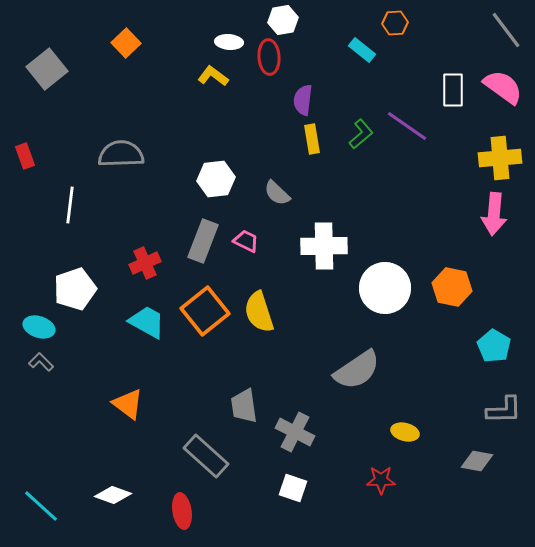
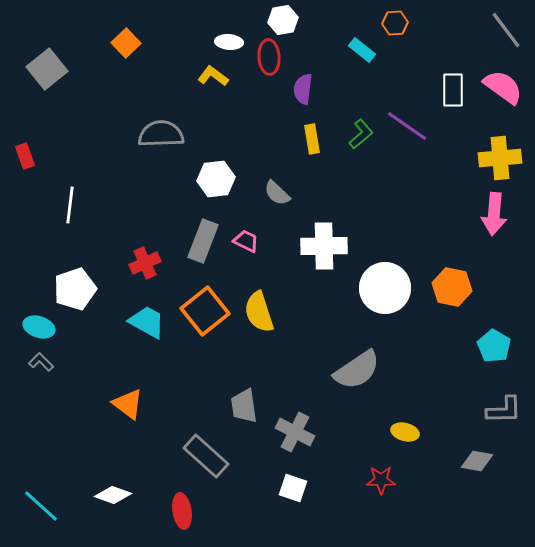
purple semicircle at (303, 100): moved 11 px up
gray semicircle at (121, 154): moved 40 px right, 20 px up
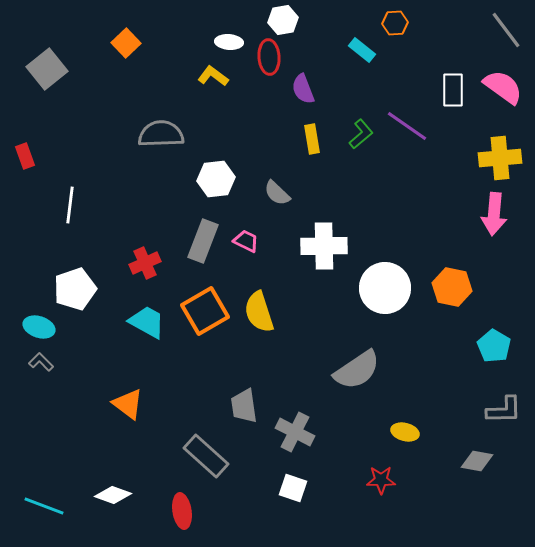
purple semicircle at (303, 89): rotated 28 degrees counterclockwise
orange square at (205, 311): rotated 9 degrees clockwise
cyan line at (41, 506): moved 3 px right; rotated 21 degrees counterclockwise
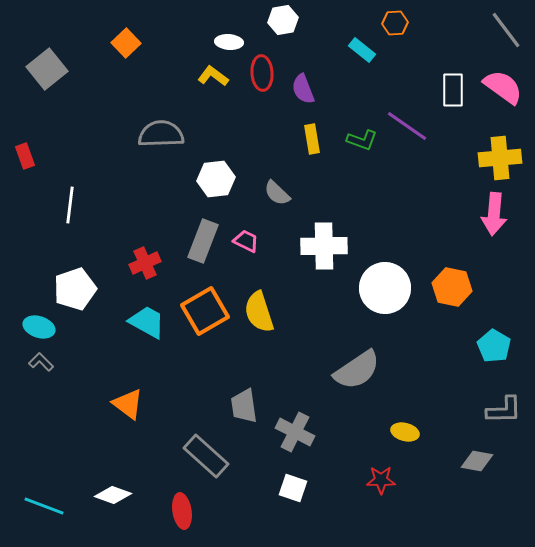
red ellipse at (269, 57): moved 7 px left, 16 px down
green L-shape at (361, 134): moved 1 px right, 6 px down; rotated 60 degrees clockwise
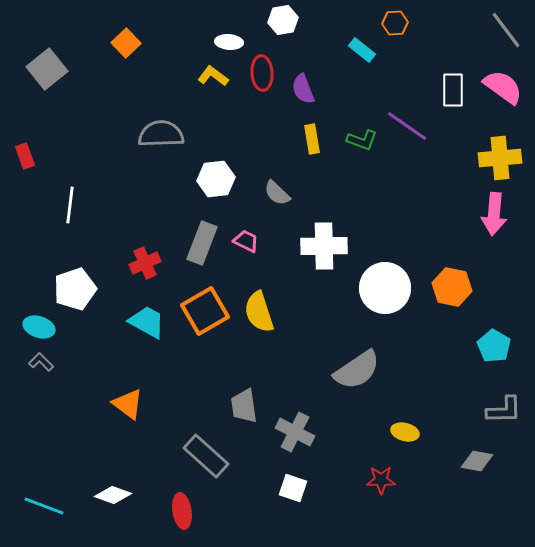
gray rectangle at (203, 241): moved 1 px left, 2 px down
